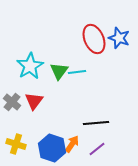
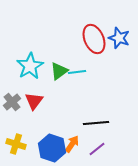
green triangle: rotated 18 degrees clockwise
gray cross: rotated 12 degrees clockwise
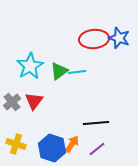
red ellipse: rotated 72 degrees counterclockwise
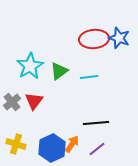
cyan line: moved 12 px right, 5 px down
blue hexagon: rotated 16 degrees clockwise
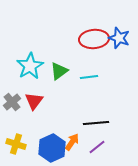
orange arrow: moved 2 px up
purple line: moved 2 px up
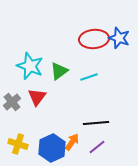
cyan star: rotated 20 degrees counterclockwise
cyan line: rotated 12 degrees counterclockwise
red triangle: moved 3 px right, 4 px up
yellow cross: moved 2 px right
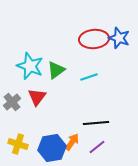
green triangle: moved 3 px left, 1 px up
blue hexagon: rotated 16 degrees clockwise
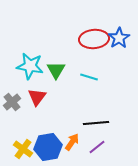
blue star: rotated 20 degrees clockwise
cyan star: rotated 12 degrees counterclockwise
green triangle: rotated 24 degrees counterclockwise
cyan line: rotated 36 degrees clockwise
yellow cross: moved 5 px right, 5 px down; rotated 18 degrees clockwise
blue hexagon: moved 4 px left, 1 px up
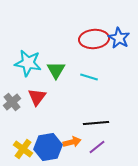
blue star: rotated 10 degrees counterclockwise
cyan star: moved 2 px left, 3 px up
orange arrow: rotated 42 degrees clockwise
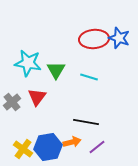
blue star: rotated 10 degrees counterclockwise
black line: moved 10 px left, 1 px up; rotated 15 degrees clockwise
